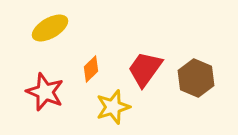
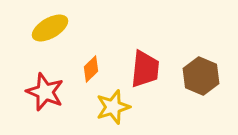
red trapezoid: rotated 150 degrees clockwise
brown hexagon: moved 5 px right, 2 px up
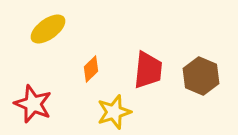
yellow ellipse: moved 2 px left, 1 px down; rotated 6 degrees counterclockwise
red trapezoid: moved 3 px right, 1 px down
red star: moved 12 px left, 12 px down
yellow star: moved 1 px right, 5 px down
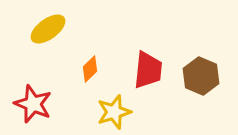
orange diamond: moved 1 px left
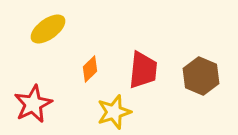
red trapezoid: moved 5 px left
red star: rotated 24 degrees clockwise
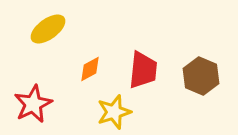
orange diamond: rotated 16 degrees clockwise
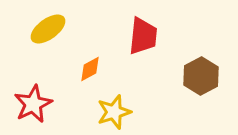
red trapezoid: moved 34 px up
brown hexagon: rotated 9 degrees clockwise
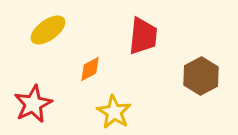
yellow ellipse: moved 1 px down
yellow star: rotated 24 degrees counterclockwise
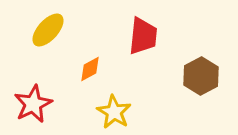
yellow ellipse: rotated 12 degrees counterclockwise
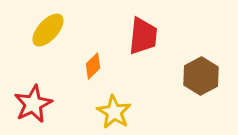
orange diamond: moved 3 px right, 3 px up; rotated 16 degrees counterclockwise
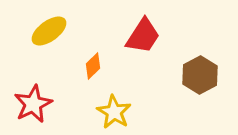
yellow ellipse: moved 1 px right, 1 px down; rotated 12 degrees clockwise
red trapezoid: rotated 27 degrees clockwise
brown hexagon: moved 1 px left, 1 px up
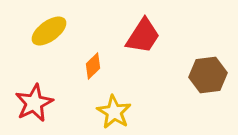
brown hexagon: moved 8 px right; rotated 21 degrees clockwise
red star: moved 1 px right, 1 px up
